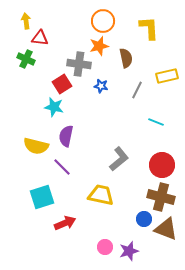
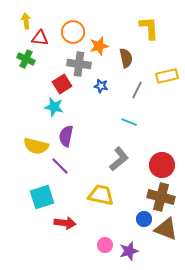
orange circle: moved 30 px left, 11 px down
cyan line: moved 27 px left
purple line: moved 2 px left, 1 px up
red arrow: rotated 30 degrees clockwise
pink circle: moved 2 px up
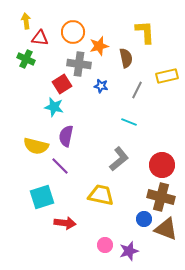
yellow L-shape: moved 4 px left, 4 px down
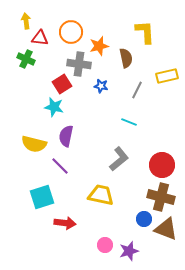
orange circle: moved 2 px left
yellow semicircle: moved 2 px left, 2 px up
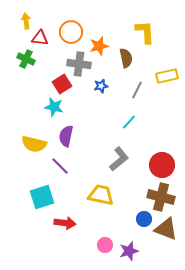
blue star: rotated 24 degrees counterclockwise
cyan line: rotated 70 degrees counterclockwise
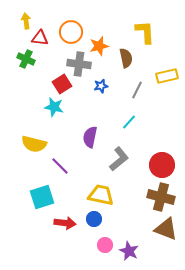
purple semicircle: moved 24 px right, 1 px down
blue circle: moved 50 px left
purple star: rotated 30 degrees counterclockwise
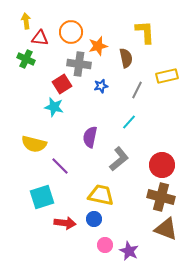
orange star: moved 1 px left
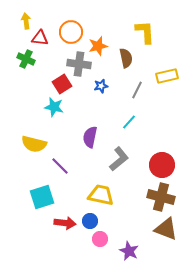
blue circle: moved 4 px left, 2 px down
pink circle: moved 5 px left, 6 px up
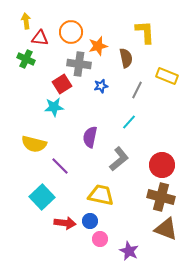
yellow rectangle: rotated 35 degrees clockwise
cyan star: rotated 18 degrees counterclockwise
cyan square: rotated 25 degrees counterclockwise
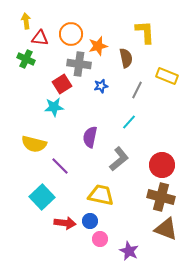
orange circle: moved 2 px down
